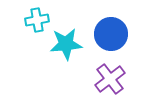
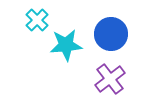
cyan cross: rotated 35 degrees counterclockwise
cyan star: moved 1 px down
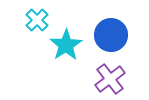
blue circle: moved 1 px down
cyan star: rotated 28 degrees counterclockwise
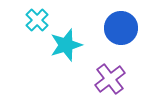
blue circle: moved 10 px right, 7 px up
cyan star: rotated 16 degrees clockwise
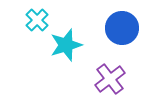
blue circle: moved 1 px right
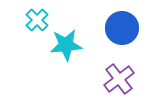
cyan star: rotated 12 degrees clockwise
purple cross: moved 9 px right
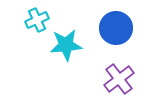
cyan cross: rotated 20 degrees clockwise
blue circle: moved 6 px left
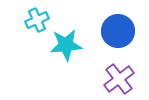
blue circle: moved 2 px right, 3 px down
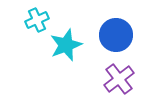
blue circle: moved 2 px left, 4 px down
cyan star: rotated 16 degrees counterclockwise
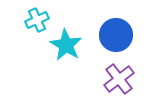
cyan star: rotated 20 degrees counterclockwise
